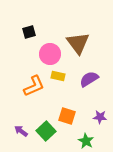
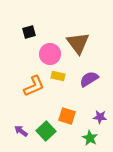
green star: moved 4 px right, 3 px up
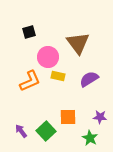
pink circle: moved 2 px left, 3 px down
orange L-shape: moved 4 px left, 5 px up
orange square: moved 1 px right, 1 px down; rotated 18 degrees counterclockwise
purple arrow: rotated 16 degrees clockwise
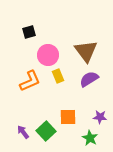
brown triangle: moved 8 px right, 8 px down
pink circle: moved 2 px up
yellow rectangle: rotated 56 degrees clockwise
purple arrow: moved 2 px right, 1 px down
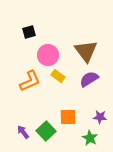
yellow rectangle: rotated 32 degrees counterclockwise
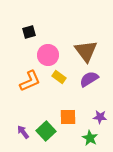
yellow rectangle: moved 1 px right, 1 px down
